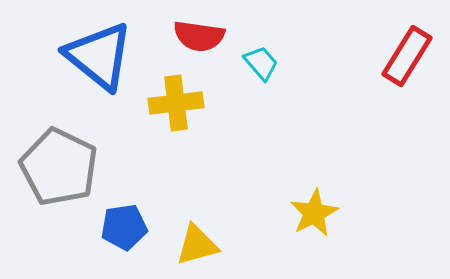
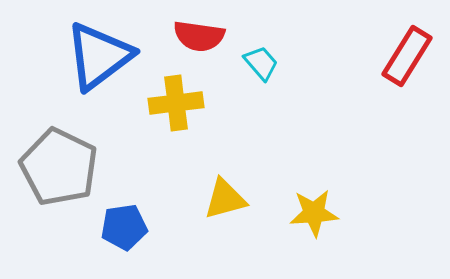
blue triangle: rotated 44 degrees clockwise
yellow star: rotated 24 degrees clockwise
yellow triangle: moved 28 px right, 46 px up
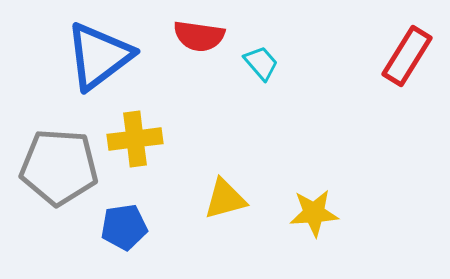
yellow cross: moved 41 px left, 36 px down
gray pentagon: rotated 22 degrees counterclockwise
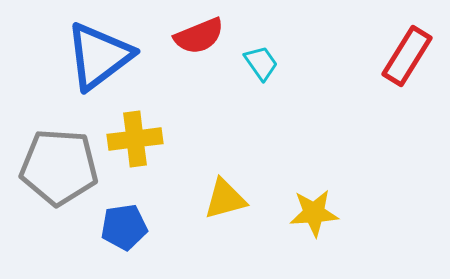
red semicircle: rotated 30 degrees counterclockwise
cyan trapezoid: rotated 6 degrees clockwise
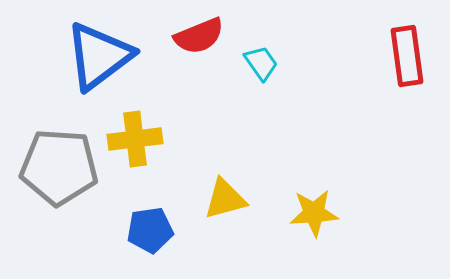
red rectangle: rotated 40 degrees counterclockwise
blue pentagon: moved 26 px right, 3 px down
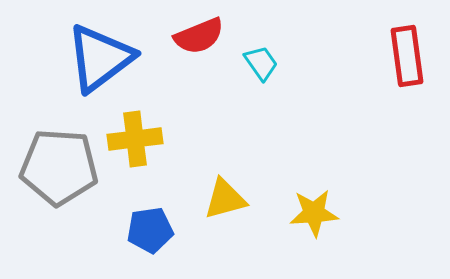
blue triangle: moved 1 px right, 2 px down
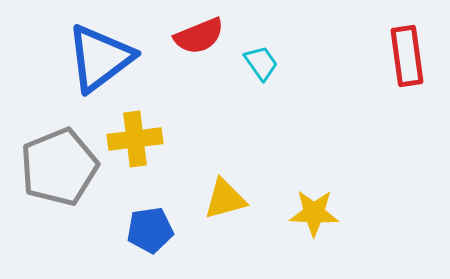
gray pentagon: rotated 26 degrees counterclockwise
yellow star: rotated 6 degrees clockwise
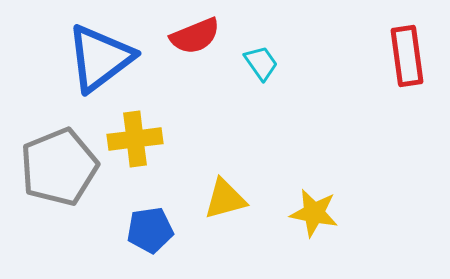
red semicircle: moved 4 px left
yellow star: rotated 9 degrees clockwise
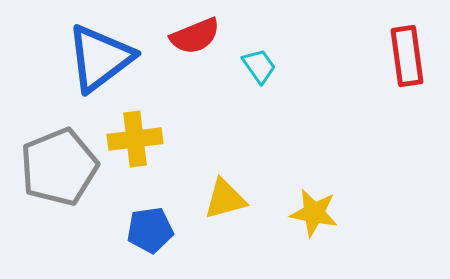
cyan trapezoid: moved 2 px left, 3 px down
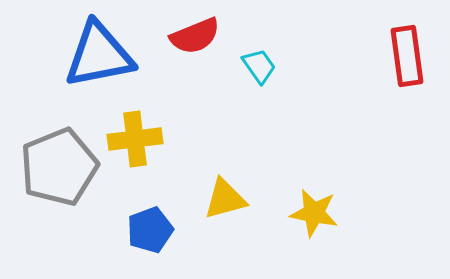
blue triangle: moved 1 px left, 3 px up; rotated 26 degrees clockwise
blue pentagon: rotated 12 degrees counterclockwise
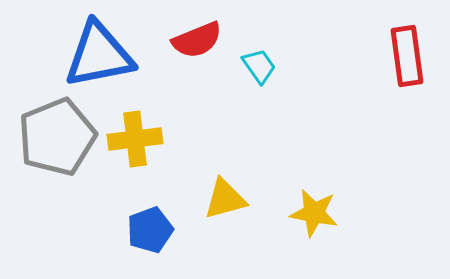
red semicircle: moved 2 px right, 4 px down
gray pentagon: moved 2 px left, 30 px up
